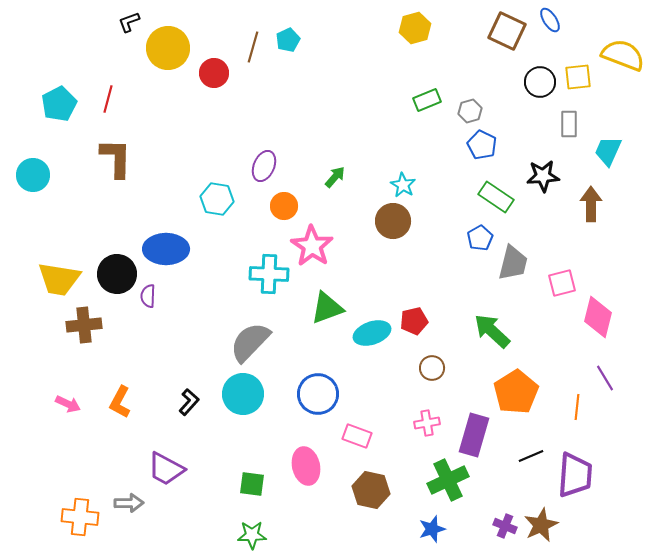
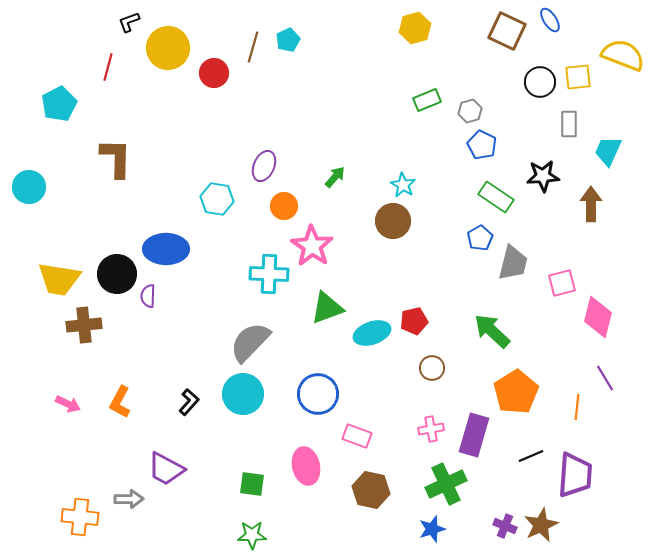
red line at (108, 99): moved 32 px up
cyan circle at (33, 175): moved 4 px left, 12 px down
pink cross at (427, 423): moved 4 px right, 6 px down
green cross at (448, 480): moved 2 px left, 4 px down
gray arrow at (129, 503): moved 4 px up
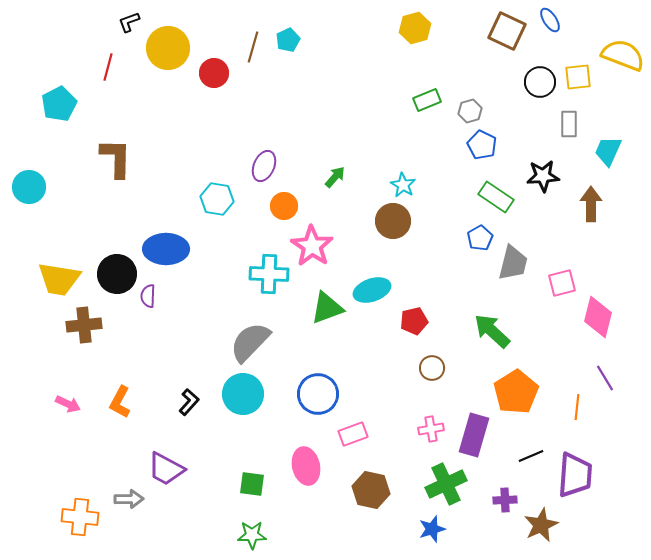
cyan ellipse at (372, 333): moved 43 px up
pink rectangle at (357, 436): moved 4 px left, 2 px up; rotated 40 degrees counterclockwise
purple cross at (505, 526): moved 26 px up; rotated 25 degrees counterclockwise
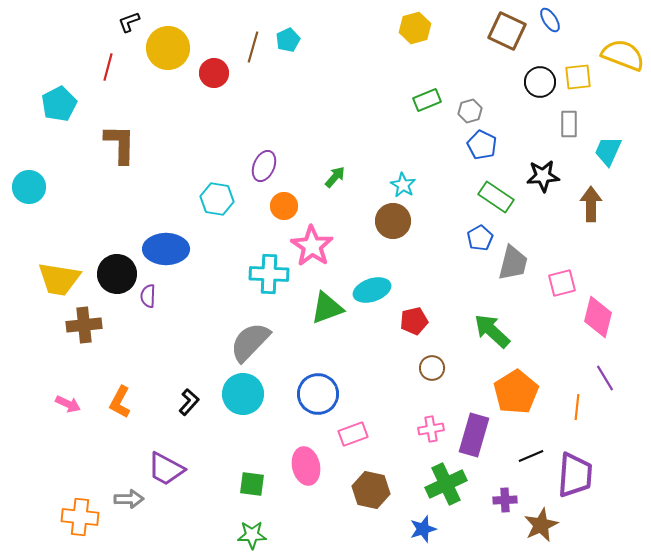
brown L-shape at (116, 158): moved 4 px right, 14 px up
blue star at (432, 529): moved 9 px left
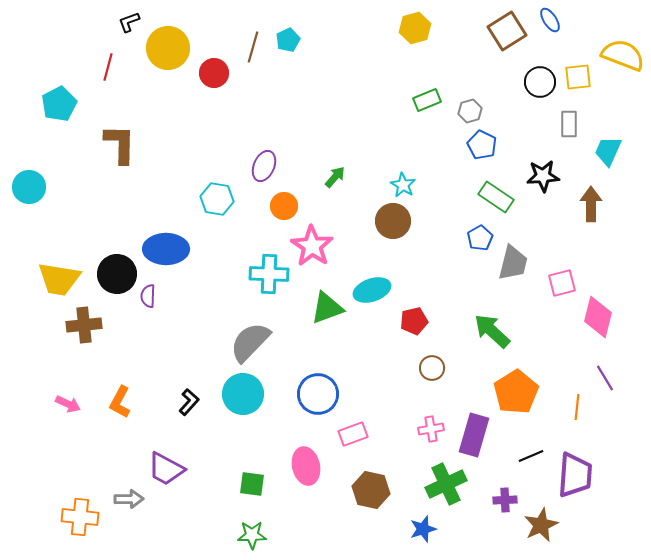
brown square at (507, 31): rotated 33 degrees clockwise
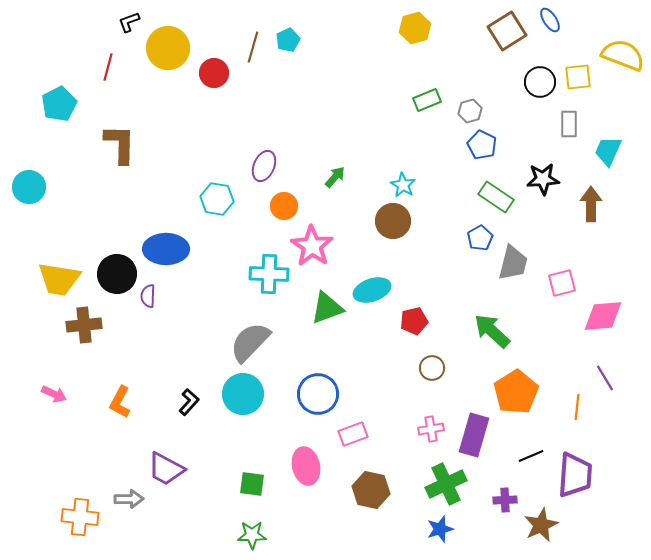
black star at (543, 176): moved 3 px down
pink diamond at (598, 317): moved 5 px right, 1 px up; rotated 72 degrees clockwise
pink arrow at (68, 404): moved 14 px left, 10 px up
blue star at (423, 529): moved 17 px right
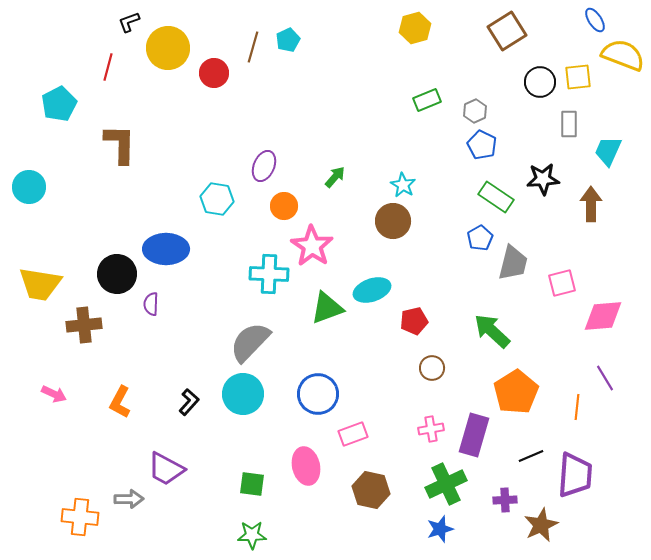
blue ellipse at (550, 20): moved 45 px right
gray hexagon at (470, 111): moved 5 px right; rotated 10 degrees counterclockwise
yellow trapezoid at (59, 279): moved 19 px left, 5 px down
purple semicircle at (148, 296): moved 3 px right, 8 px down
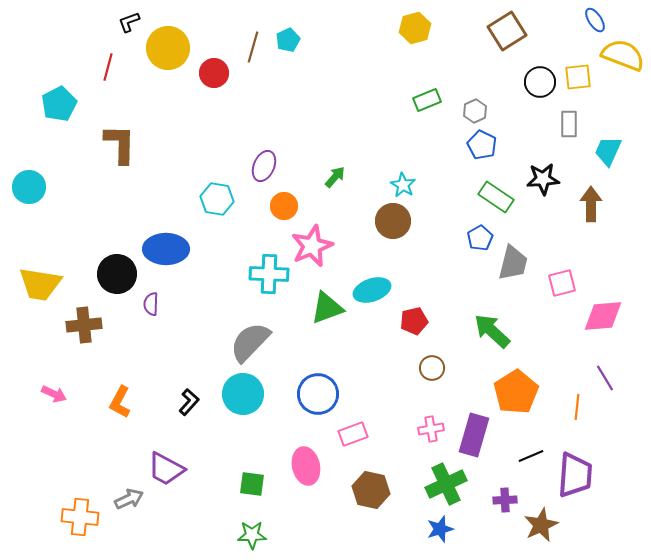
pink star at (312, 246): rotated 15 degrees clockwise
gray arrow at (129, 499): rotated 24 degrees counterclockwise
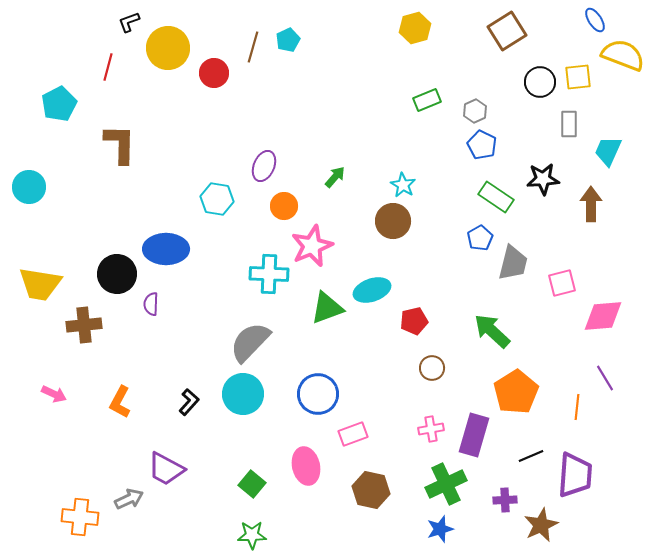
green square at (252, 484): rotated 32 degrees clockwise
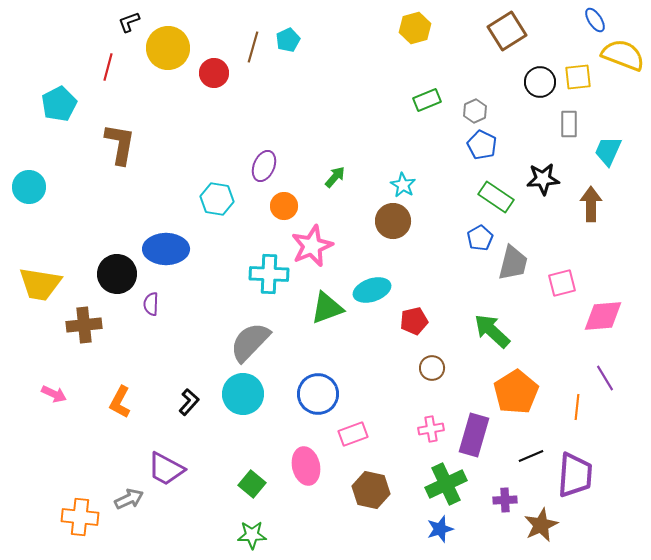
brown L-shape at (120, 144): rotated 9 degrees clockwise
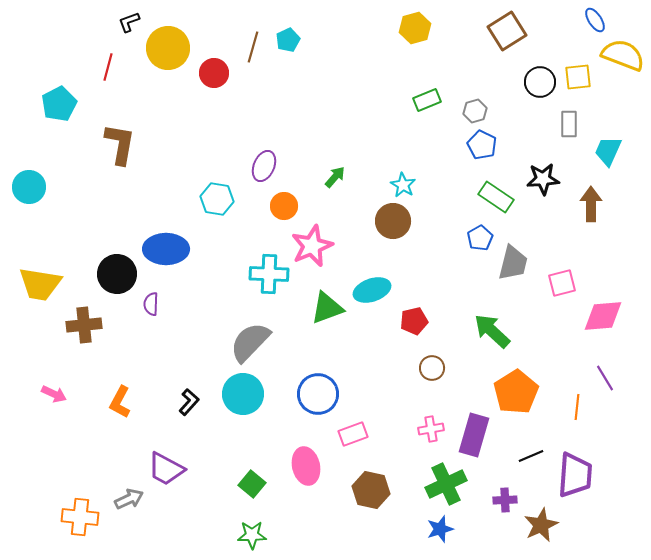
gray hexagon at (475, 111): rotated 10 degrees clockwise
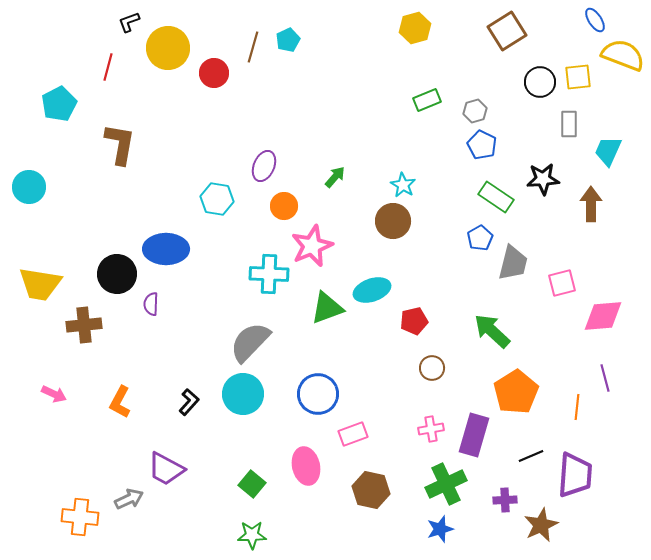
purple line at (605, 378): rotated 16 degrees clockwise
